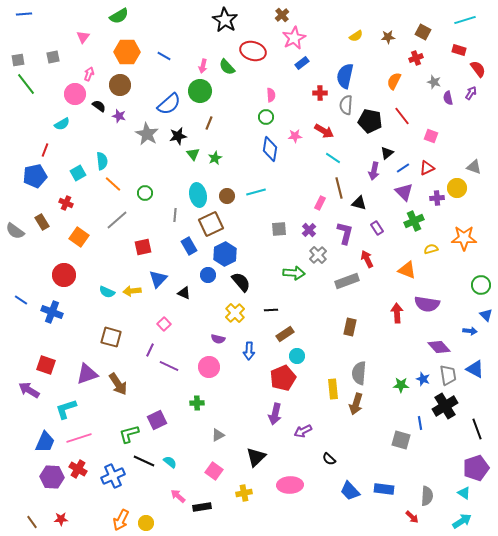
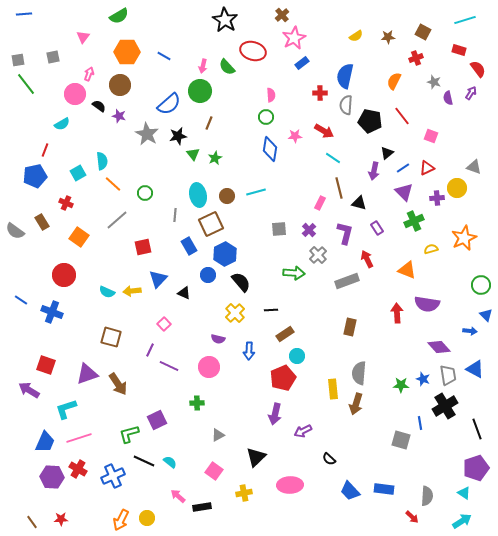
orange star at (464, 238): rotated 25 degrees counterclockwise
yellow circle at (146, 523): moved 1 px right, 5 px up
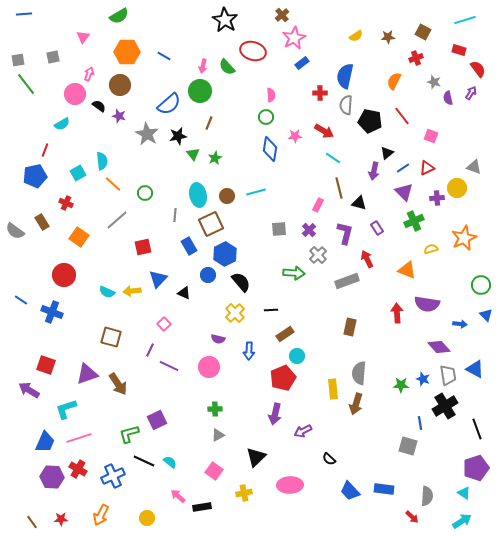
pink rectangle at (320, 203): moved 2 px left, 2 px down
blue arrow at (470, 331): moved 10 px left, 7 px up
green cross at (197, 403): moved 18 px right, 6 px down
gray square at (401, 440): moved 7 px right, 6 px down
orange arrow at (121, 520): moved 20 px left, 5 px up
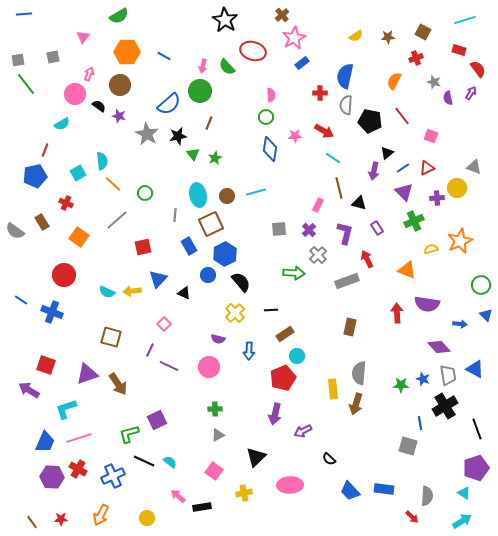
orange star at (464, 238): moved 4 px left, 3 px down
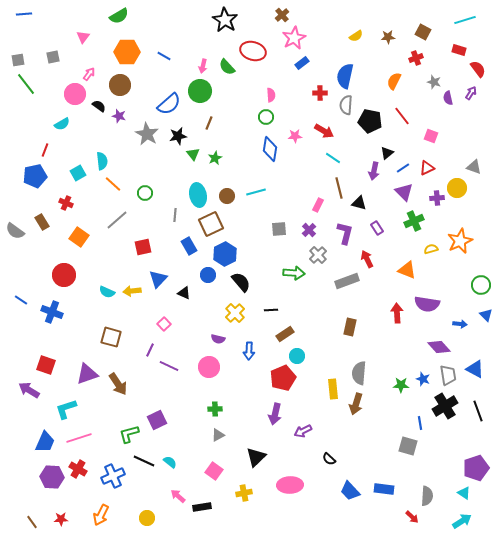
pink arrow at (89, 74): rotated 16 degrees clockwise
black line at (477, 429): moved 1 px right, 18 px up
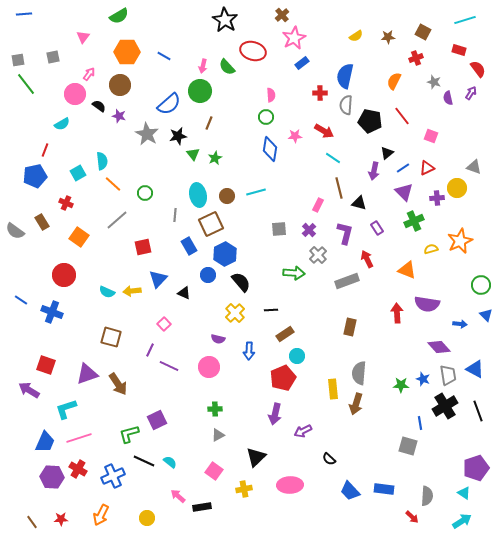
yellow cross at (244, 493): moved 4 px up
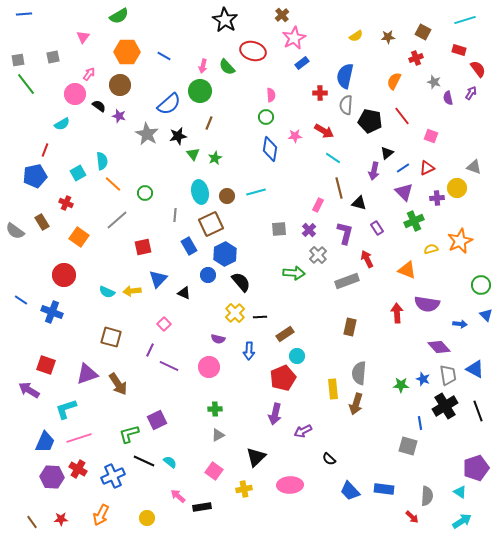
cyan ellipse at (198, 195): moved 2 px right, 3 px up
black line at (271, 310): moved 11 px left, 7 px down
cyan triangle at (464, 493): moved 4 px left, 1 px up
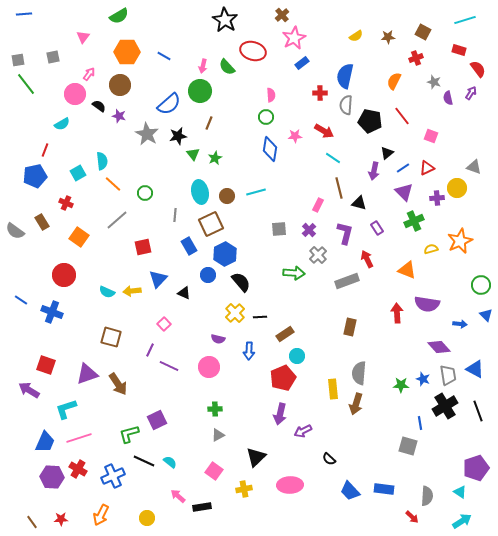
purple arrow at (275, 414): moved 5 px right
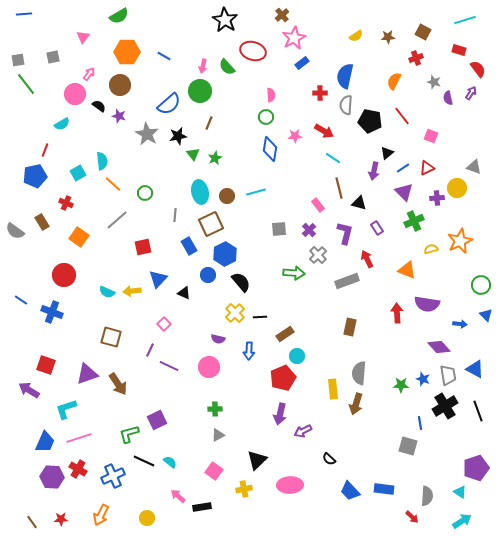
pink rectangle at (318, 205): rotated 64 degrees counterclockwise
black triangle at (256, 457): moved 1 px right, 3 px down
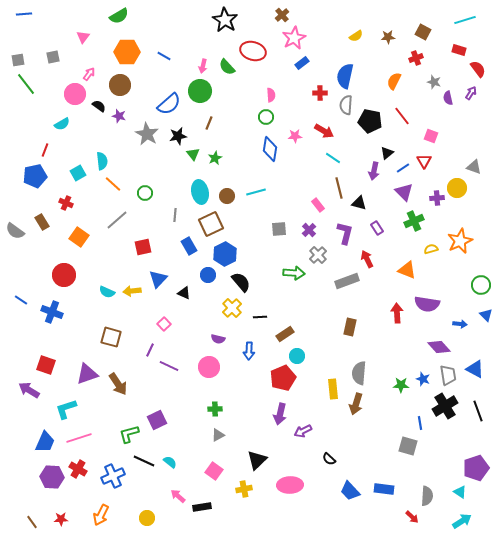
red triangle at (427, 168): moved 3 px left, 7 px up; rotated 35 degrees counterclockwise
yellow cross at (235, 313): moved 3 px left, 5 px up
